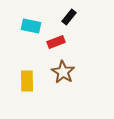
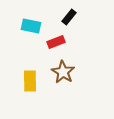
yellow rectangle: moved 3 px right
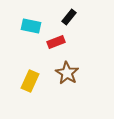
brown star: moved 4 px right, 1 px down
yellow rectangle: rotated 25 degrees clockwise
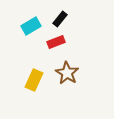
black rectangle: moved 9 px left, 2 px down
cyan rectangle: rotated 42 degrees counterclockwise
yellow rectangle: moved 4 px right, 1 px up
